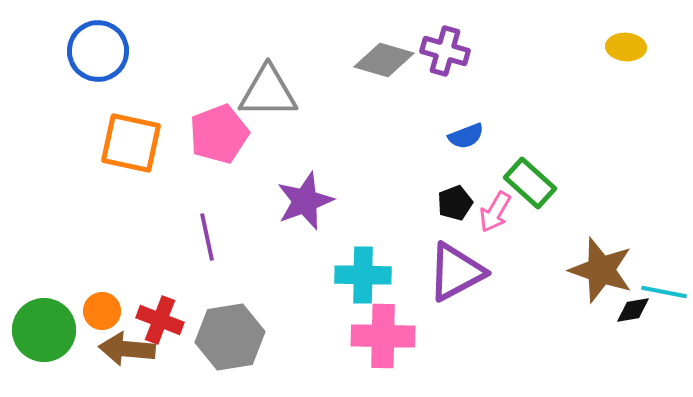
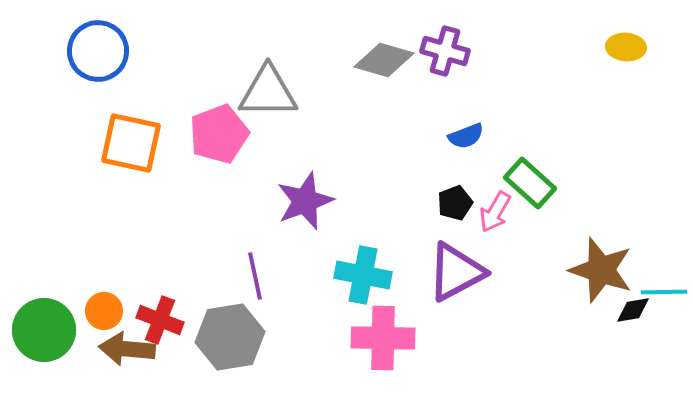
purple line: moved 48 px right, 39 px down
cyan cross: rotated 10 degrees clockwise
cyan line: rotated 12 degrees counterclockwise
orange circle: moved 2 px right
pink cross: moved 2 px down
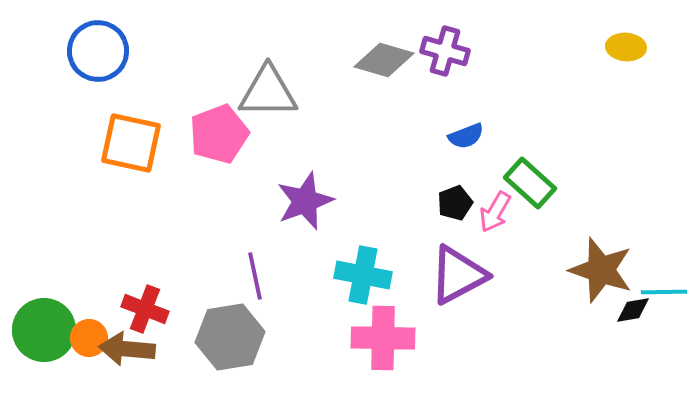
purple triangle: moved 2 px right, 3 px down
orange circle: moved 15 px left, 27 px down
red cross: moved 15 px left, 11 px up
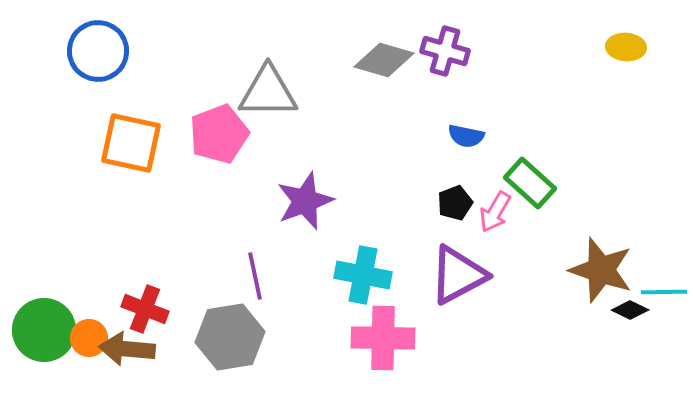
blue semicircle: rotated 33 degrees clockwise
black diamond: moved 3 px left; rotated 36 degrees clockwise
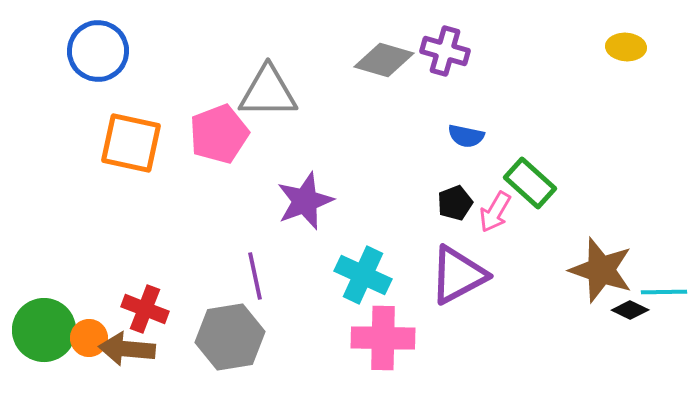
cyan cross: rotated 14 degrees clockwise
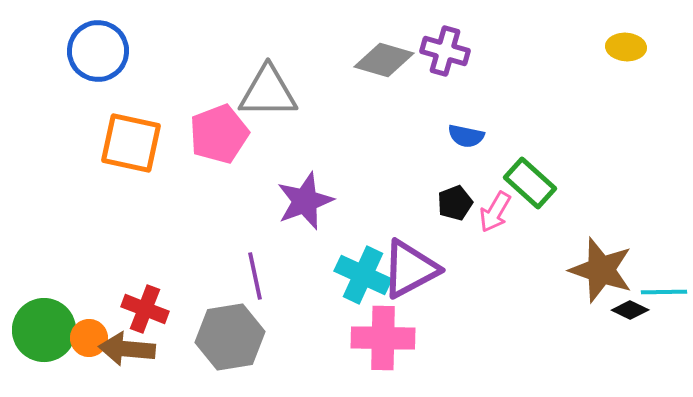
purple triangle: moved 48 px left, 6 px up
